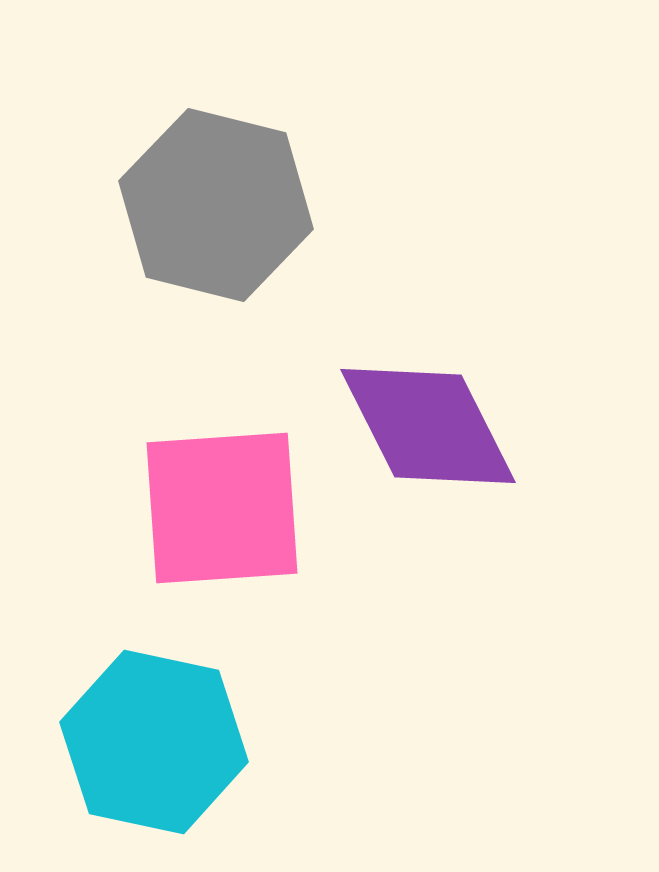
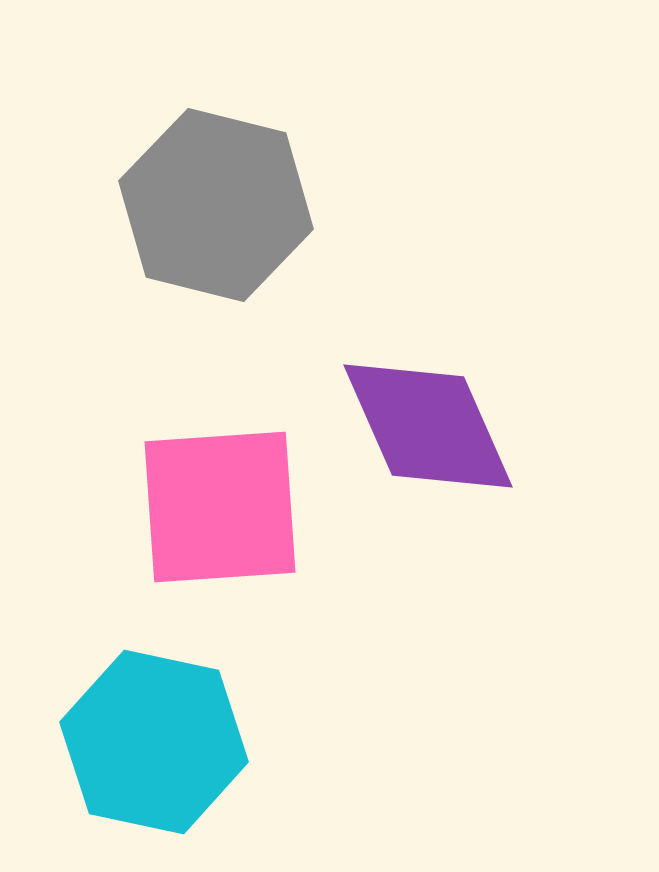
purple diamond: rotated 3 degrees clockwise
pink square: moved 2 px left, 1 px up
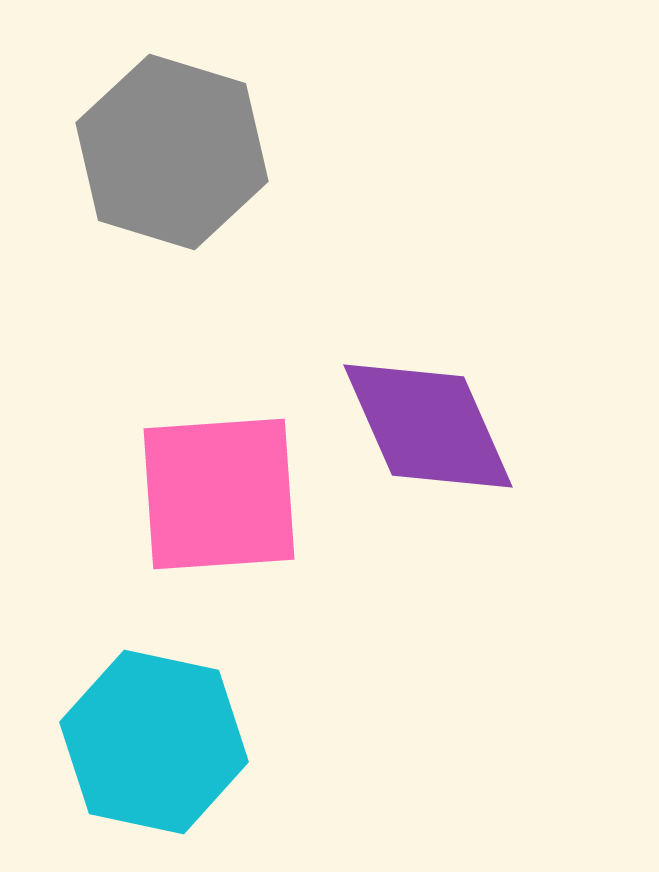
gray hexagon: moved 44 px left, 53 px up; rotated 3 degrees clockwise
pink square: moved 1 px left, 13 px up
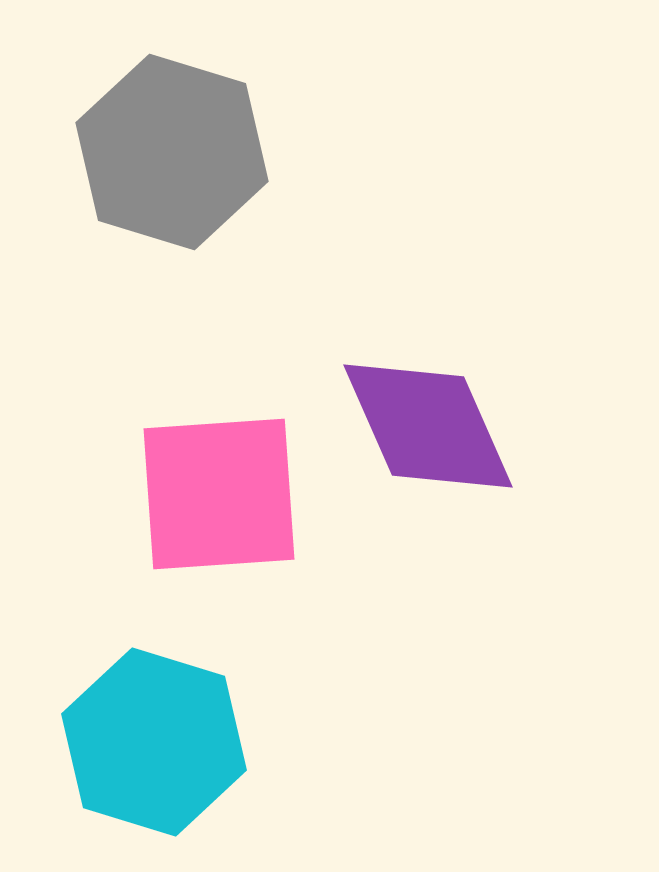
cyan hexagon: rotated 5 degrees clockwise
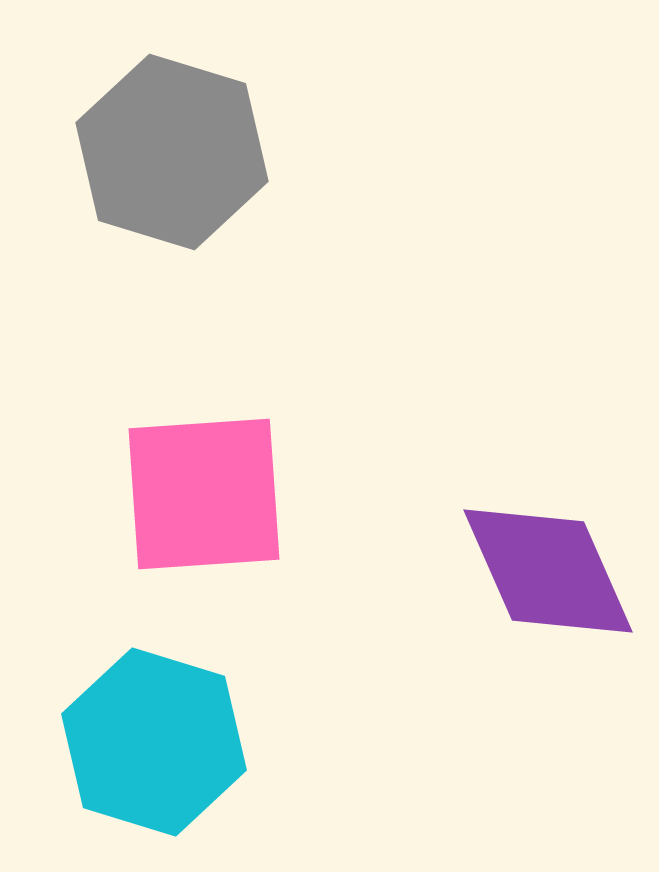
purple diamond: moved 120 px right, 145 px down
pink square: moved 15 px left
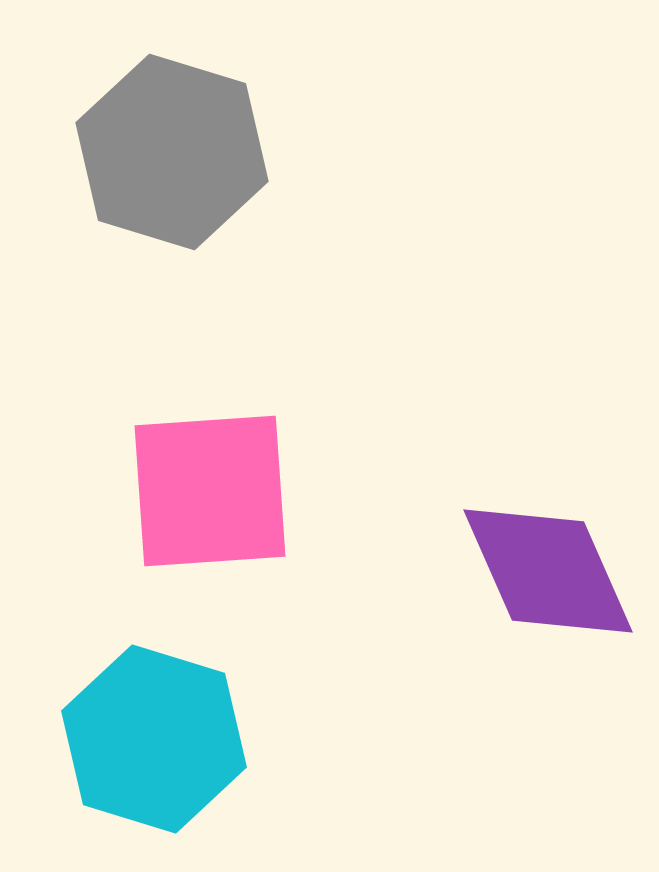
pink square: moved 6 px right, 3 px up
cyan hexagon: moved 3 px up
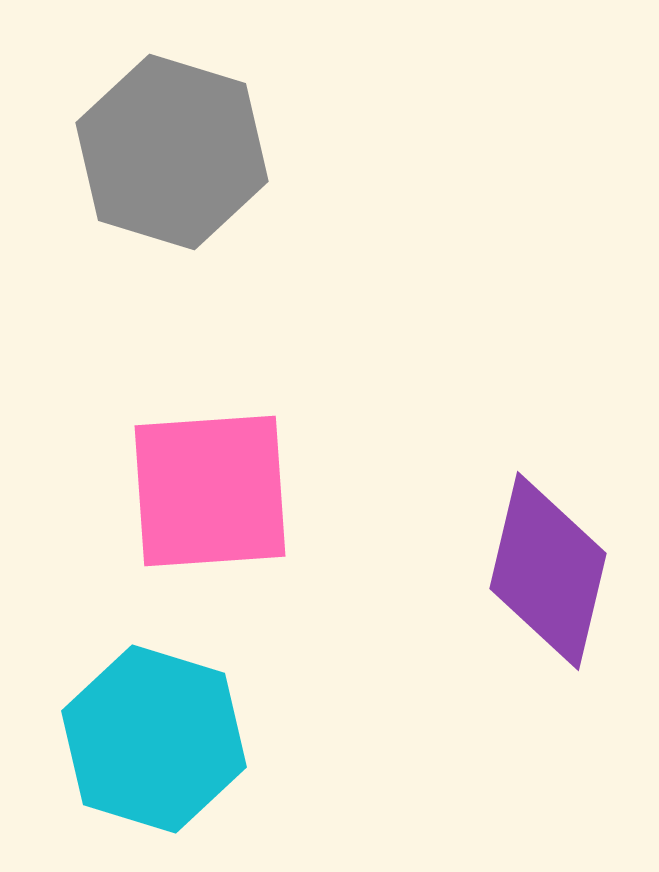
purple diamond: rotated 37 degrees clockwise
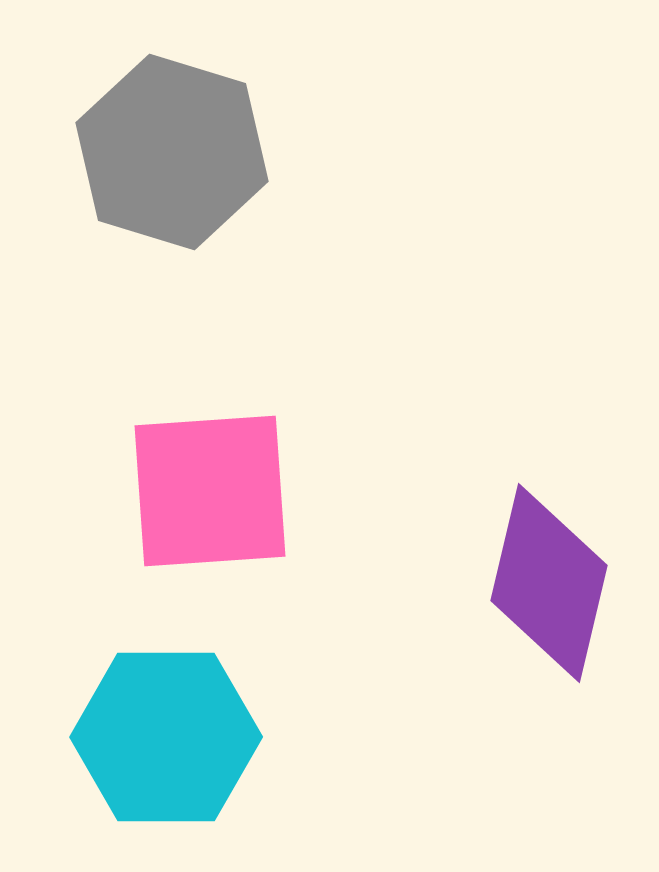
purple diamond: moved 1 px right, 12 px down
cyan hexagon: moved 12 px right, 2 px up; rotated 17 degrees counterclockwise
